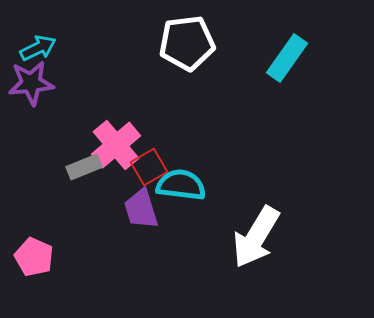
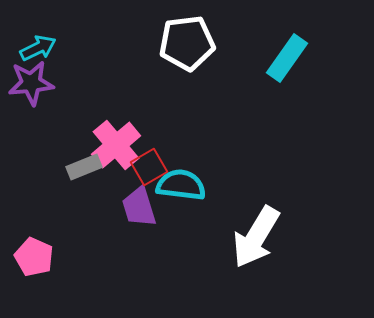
purple trapezoid: moved 2 px left, 2 px up
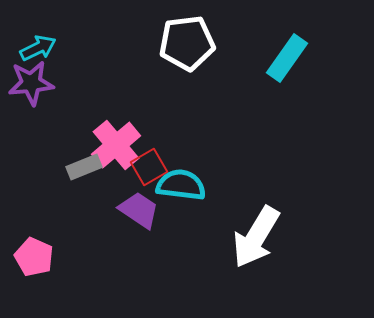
purple trapezoid: moved 3 px down; rotated 141 degrees clockwise
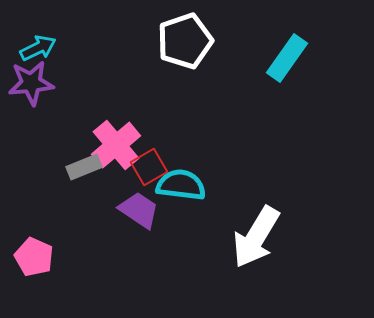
white pentagon: moved 2 px left, 2 px up; rotated 12 degrees counterclockwise
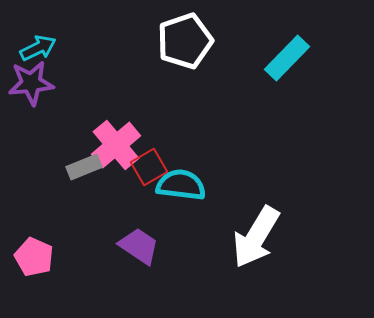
cyan rectangle: rotated 9 degrees clockwise
purple trapezoid: moved 36 px down
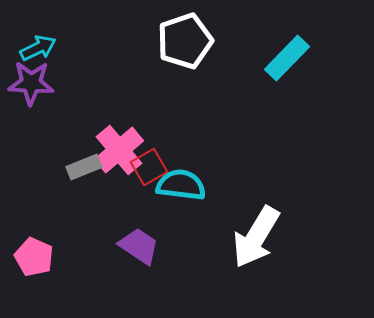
purple star: rotated 9 degrees clockwise
pink cross: moved 3 px right, 5 px down
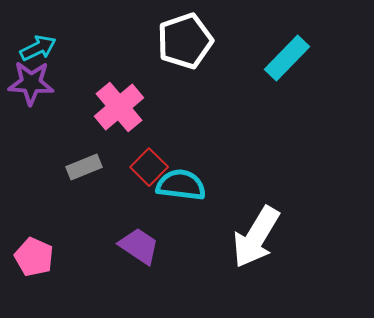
pink cross: moved 43 px up
red square: rotated 15 degrees counterclockwise
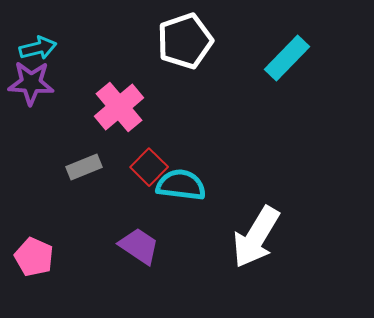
cyan arrow: rotated 12 degrees clockwise
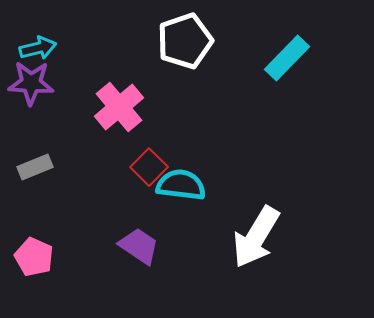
gray rectangle: moved 49 px left
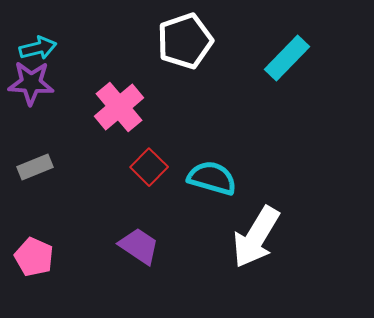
cyan semicircle: moved 31 px right, 7 px up; rotated 9 degrees clockwise
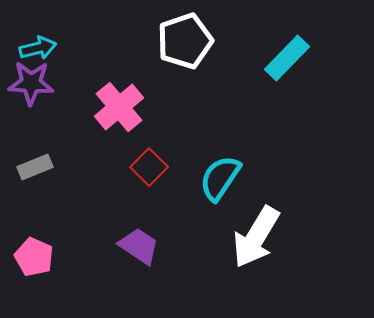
cyan semicircle: moved 8 px right; rotated 72 degrees counterclockwise
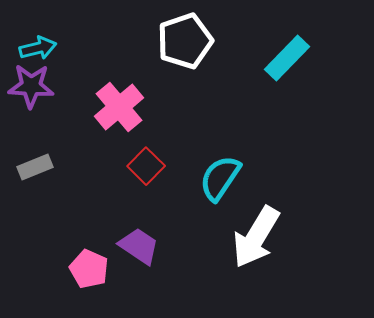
purple star: moved 3 px down
red square: moved 3 px left, 1 px up
pink pentagon: moved 55 px right, 12 px down
